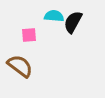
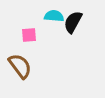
brown semicircle: rotated 16 degrees clockwise
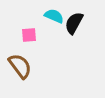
cyan semicircle: rotated 18 degrees clockwise
black semicircle: moved 1 px right, 1 px down
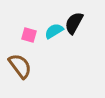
cyan semicircle: moved 15 px down; rotated 54 degrees counterclockwise
pink square: rotated 21 degrees clockwise
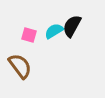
black semicircle: moved 2 px left, 3 px down
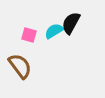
black semicircle: moved 1 px left, 3 px up
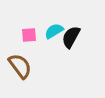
black semicircle: moved 14 px down
pink square: rotated 21 degrees counterclockwise
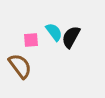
cyan semicircle: moved 1 px down; rotated 84 degrees clockwise
pink square: moved 2 px right, 5 px down
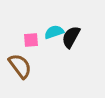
cyan semicircle: rotated 72 degrees counterclockwise
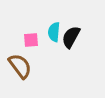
cyan semicircle: rotated 66 degrees counterclockwise
